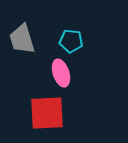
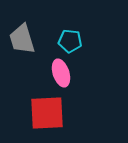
cyan pentagon: moved 1 px left
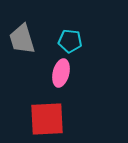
pink ellipse: rotated 32 degrees clockwise
red square: moved 6 px down
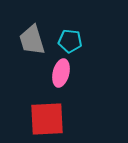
gray trapezoid: moved 10 px right, 1 px down
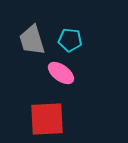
cyan pentagon: moved 1 px up
pink ellipse: rotated 68 degrees counterclockwise
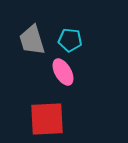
pink ellipse: moved 2 px right, 1 px up; rotated 24 degrees clockwise
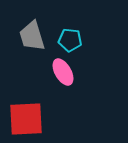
gray trapezoid: moved 4 px up
red square: moved 21 px left
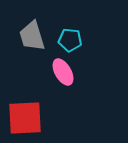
red square: moved 1 px left, 1 px up
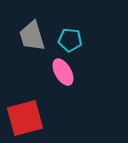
red square: rotated 12 degrees counterclockwise
